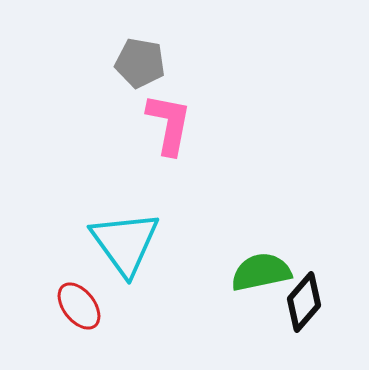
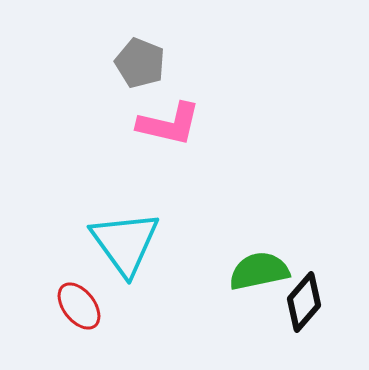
gray pentagon: rotated 12 degrees clockwise
pink L-shape: rotated 92 degrees clockwise
green semicircle: moved 2 px left, 1 px up
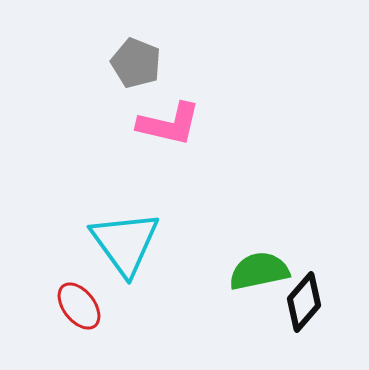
gray pentagon: moved 4 px left
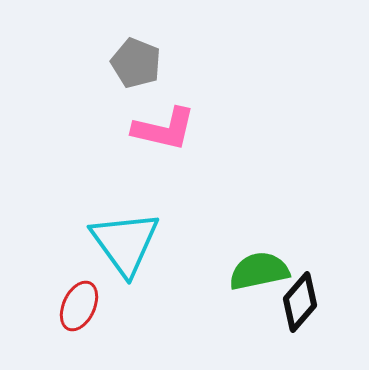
pink L-shape: moved 5 px left, 5 px down
black diamond: moved 4 px left
red ellipse: rotated 63 degrees clockwise
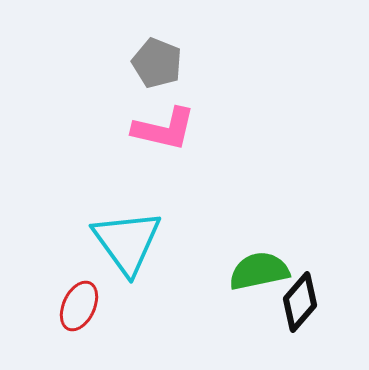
gray pentagon: moved 21 px right
cyan triangle: moved 2 px right, 1 px up
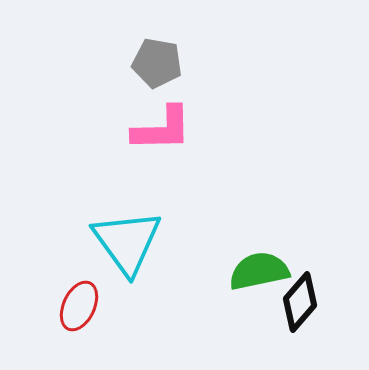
gray pentagon: rotated 12 degrees counterclockwise
pink L-shape: moved 2 px left; rotated 14 degrees counterclockwise
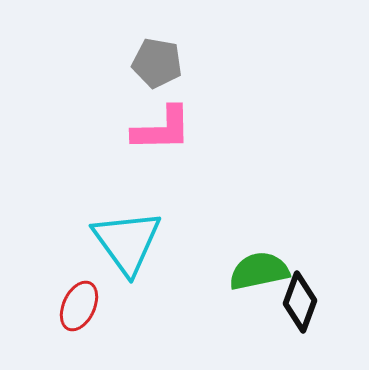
black diamond: rotated 20 degrees counterclockwise
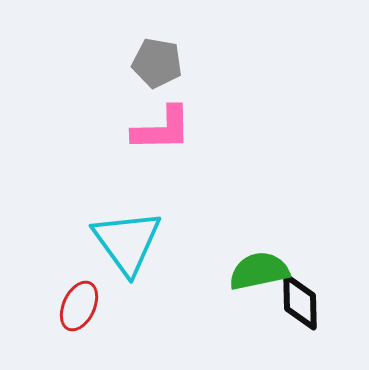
black diamond: rotated 22 degrees counterclockwise
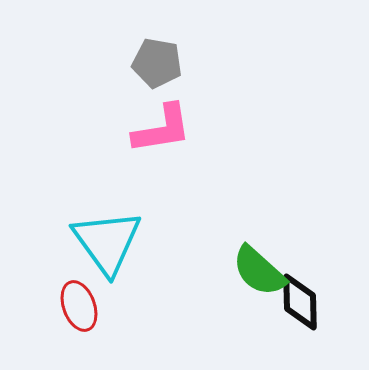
pink L-shape: rotated 8 degrees counterclockwise
cyan triangle: moved 20 px left
green semicircle: rotated 126 degrees counterclockwise
red ellipse: rotated 45 degrees counterclockwise
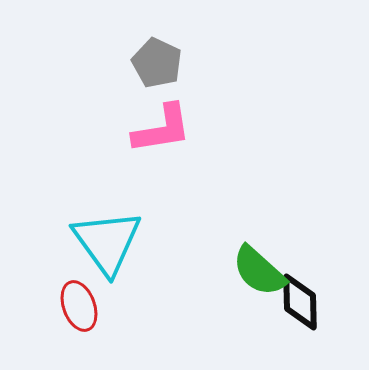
gray pentagon: rotated 15 degrees clockwise
